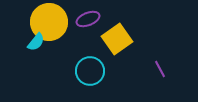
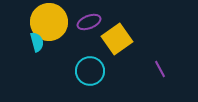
purple ellipse: moved 1 px right, 3 px down
cyan semicircle: moved 1 px right; rotated 54 degrees counterclockwise
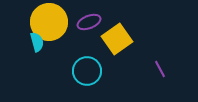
cyan circle: moved 3 px left
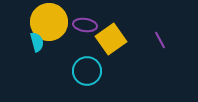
purple ellipse: moved 4 px left, 3 px down; rotated 30 degrees clockwise
yellow square: moved 6 px left
purple line: moved 29 px up
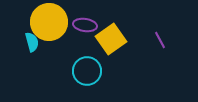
cyan semicircle: moved 5 px left
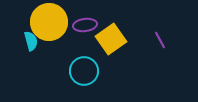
purple ellipse: rotated 15 degrees counterclockwise
cyan semicircle: moved 1 px left, 1 px up
cyan circle: moved 3 px left
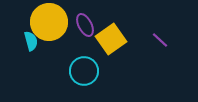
purple ellipse: rotated 70 degrees clockwise
purple line: rotated 18 degrees counterclockwise
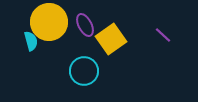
purple line: moved 3 px right, 5 px up
